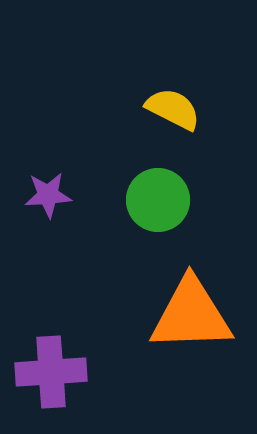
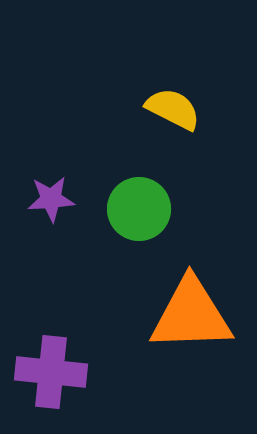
purple star: moved 3 px right, 4 px down
green circle: moved 19 px left, 9 px down
purple cross: rotated 10 degrees clockwise
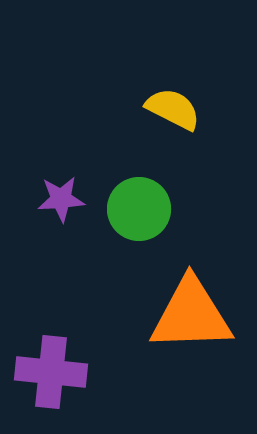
purple star: moved 10 px right
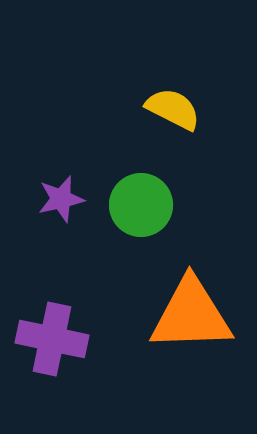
purple star: rotated 9 degrees counterclockwise
green circle: moved 2 px right, 4 px up
purple cross: moved 1 px right, 33 px up; rotated 6 degrees clockwise
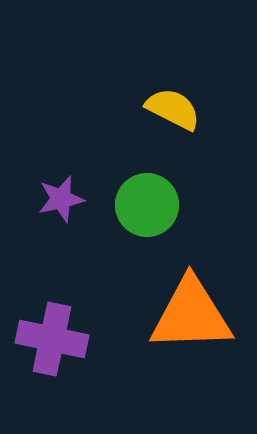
green circle: moved 6 px right
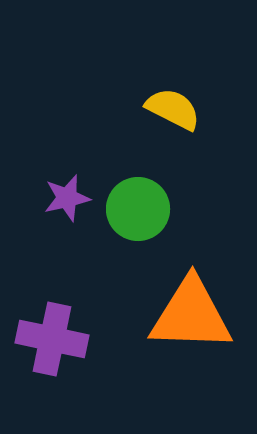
purple star: moved 6 px right, 1 px up
green circle: moved 9 px left, 4 px down
orange triangle: rotated 4 degrees clockwise
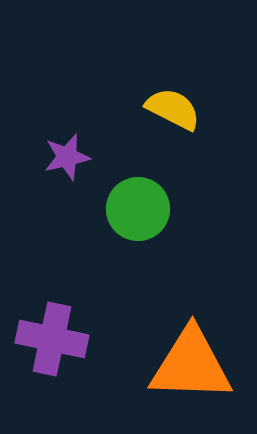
purple star: moved 41 px up
orange triangle: moved 50 px down
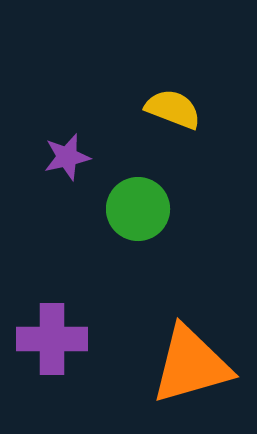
yellow semicircle: rotated 6 degrees counterclockwise
purple cross: rotated 12 degrees counterclockwise
orange triangle: rotated 18 degrees counterclockwise
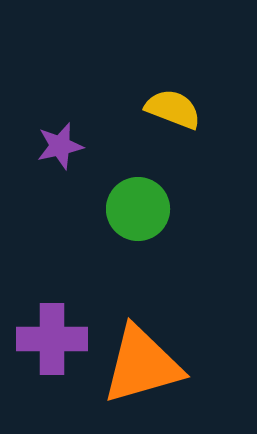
purple star: moved 7 px left, 11 px up
orange triangle: moved 49 px left
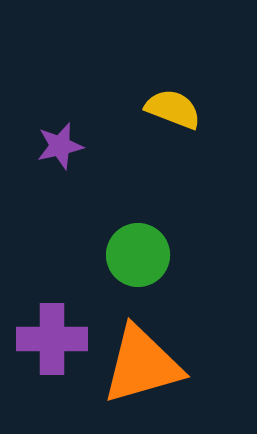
green circle: moved 46 px down
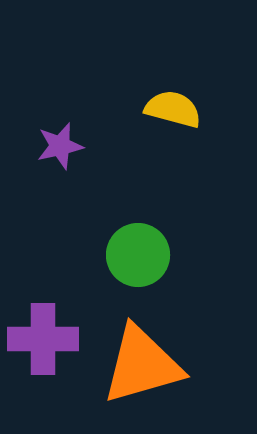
yellow semicircle: rotated 6 degrees counterclockwise
purple cross: moved 9 px left
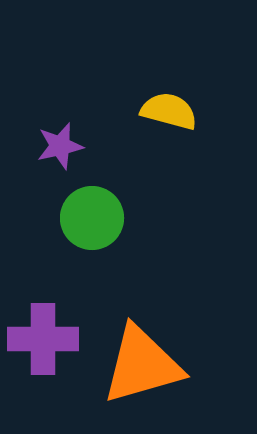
yellow semicircle: moved 4 px left, 2 px down
green circle: moved 46 px left, 37 px up
